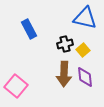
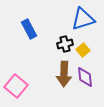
blue triangle: moved 2 px left, 1 px down; rotated 30 degrees counterclockwise
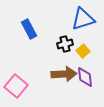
yellow square: moved 1 px down
brown arrow: rotated 95 degrees counterclockwise
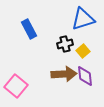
purple diamond: moved 1 px up
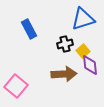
purple diamond: moved 5 px right, 11 px up
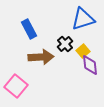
black cross: rotated 28 degrees counterclockwise
brown arrow: moved 23 px left, 17 px up
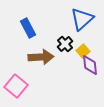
blue triangle: moved 1 px left; rotated 25 degrees counterclockwise
blue rectangle: moved 1 px left, 1 px up
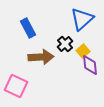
pink square: rotated 15 degrees counterclockwise
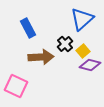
purple diamond: rotated 70 degrees counterclockwise
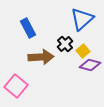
pink square: rotated 15 degrees clockwise
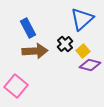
brown arrow: moved 6 px left, 6 px up
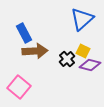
blue rectangle: moved 4 px left, 5 px down
black cross: moved 2 px right, 15 px down
yellow square: rotated 24 degrees counterclockwise
pink square: moved 3 px right, 1 px down
